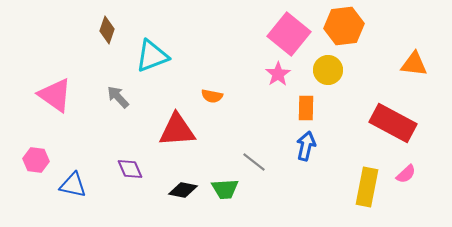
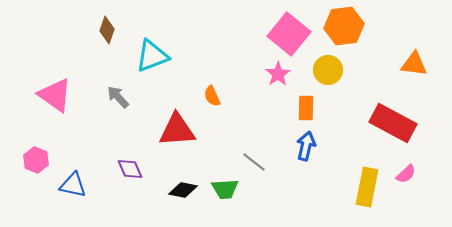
orange semicircle: rotated 55 degrees clockwise
pink hexagon: rotated 15 degrees clockwise
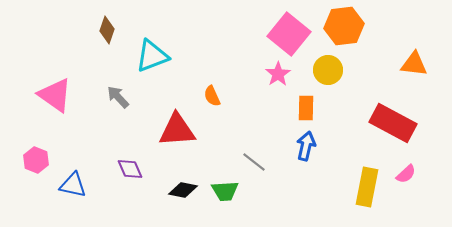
green trapezoid: moved 2 px down
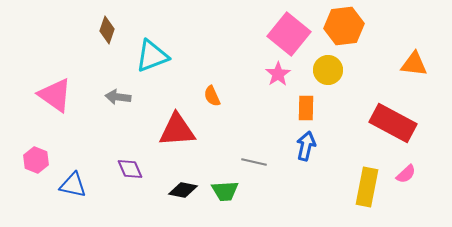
gray arrow: rotated 40 degrees counterclockwise
gray line: rotated 25 degrees counterclockwise
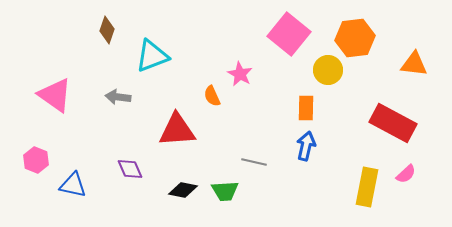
orange hexagon: moved 11 px right, 12 px down
pink star: moved 38 px left; rotated 10 degrees counterclockwise
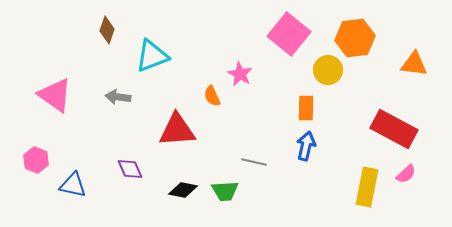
red rectangle: moved 1 px right, 6 px down
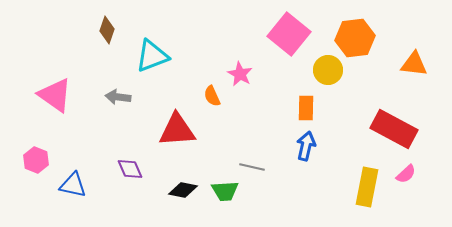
gray line: moved 2 px left, 5 px down
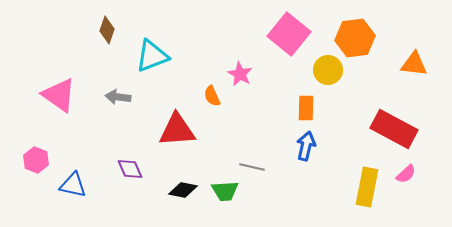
pink triangle: moved 4 px right
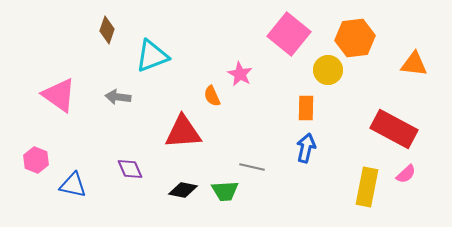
red triangle: moved 6 px right, 2 px down
blue arrow: moved 2 px down
